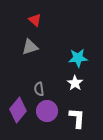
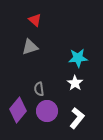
white L-shape: rotated 35 degrees clockwise
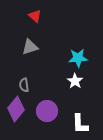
red triangle: moved 4 px up
white star: moved 2 px up
gray semicircle: moved 15 px left, 4 px up
purple diamond: moved 2 px left, 1 px up
white L-shape: moved 3 px right, 6 px down; rotated 140 degrees clockwise
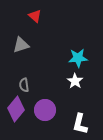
gray triangle: moved 9 px left, 2 px up
purple circle: moved 2 px left, 1 px up
white L-shape: rotated 15 degrees clockwise
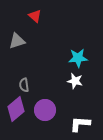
gray triangle: moved 4 px left, 4 px up
white star: rotated 21 degrees counterclockwise
purple diamond: rotated 10 degrees clockwise
white L-shape: rotated 80 degrees clockwise
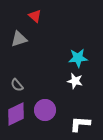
gray triangle: moved 2 px right, 2 px up
gray semicircle: moved 7 px left; rotated 32 degrees counterclockwise
purple diamond: moved 5 px down; rotated 15 degrees clockwise
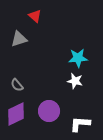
purple circle: moved 4 px right, 1 px down
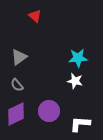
gray triangle: moved 18 px down; rotated 18 degrees counterclockwise
